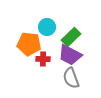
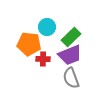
purple trapezoid: rotated 50 degrees counterclockwise
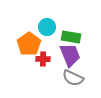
green rectangle: rotated 54 degrees clockwise
orange pentagon: rotated 30 degrees clockwise
purple trapezoid: rotated 90 degrees counterclockwise
gray semicircle: moved 2 px right; rotated 45 degrees counterclockwise
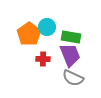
orange pentagon: moved 10 px up
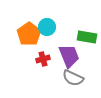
green rectangle: moved 16 px right
purple trapezoid: moved 1 px left, 1 px down
red cross: rotated 16 degrees counterclockwise
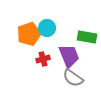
cyan circle: moved 1 px down
orange pentagon: rotated 15 degrees clockwise
gray semicircle: rotated 10 degrees clockwise
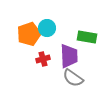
purple trapezoid: rotated 20 degrees clockwise
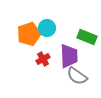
green rectangle: rotated 12 degrees clockwise
red cross: rotated 16 degrees counterclockwise
gray semicircle: moved 4 px right, 2 px up
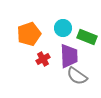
cyan circle: moved 16 px right
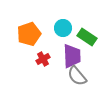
green rectangle: rotated 12 degrees clockwise
purple trapezoid: moved 3 px right
gray semicircle: rotated 15 degrees clockwise
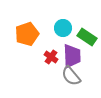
orange pentagon: moved 2 px left
red cross: moved 8 px right, 2 px up; rotated 24 degrees counterclockwise
gray semicircle: moved 6 px left
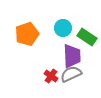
red cross: moved 19 px down
gray semicircle: moved 2 px up; rotated 105 degrees clockwise
